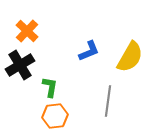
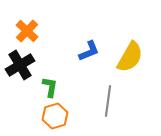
orange hexagon: rotated 10 degrees counterclockwise
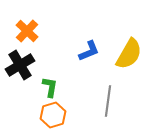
yellow semicircle: moved 1 px left, 3 px up
orange hexagon: moved 2 px left, 1 px up
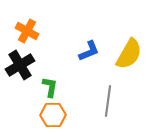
orange cross: rotated 15 degrees counterclockwise
orange hexagon: rotated 15 degrees clockwise
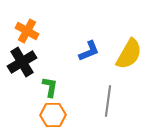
black cross: moved 2 px right, 3 px up
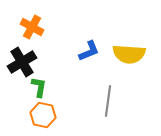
orange cross: moved 5 px right, 4 px up
yellow semicircle: rotated 64 degrees clockwise
green L-shape: moved 11 px left
orange hexagon: moved 10 px left; rotated 15 degrees clockwise
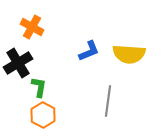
black cross: moved 4 px left, 1 px down
orange hexagon: rotated 15 degrees clockwise
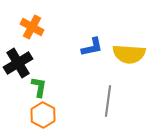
blue L-shape: moved 3 px right, 4 px up; rotated 10 degrees clockwise
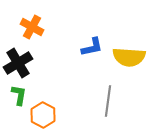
yellow semicircle: moved 3 px down
green L-shape: moved 20 px left, 8 px down
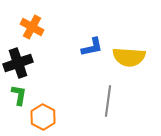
black cross: rotated 12 degrees clockwise
orange hexagon: moved 2 px down
